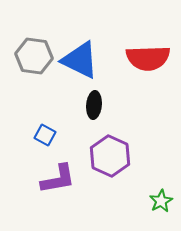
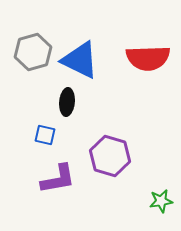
gray hexagon: moved 1 px left, 4 px up; rotated 24 degrees counterclockwise
black ellipse: moved 27 px left, 3 px up
blue square: rotated 15 degrees counterclockwise
purple hexagon: rotated 9 degrees counterclockwise
green star: rotated 20 degrees clockwise
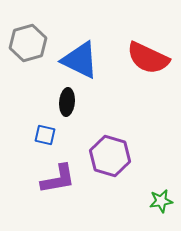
gray hexagon: moved 5 px left, 9 px up
red semicircle: rotated 27 degrees clockwise
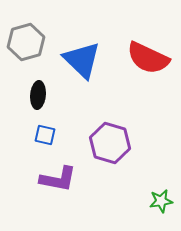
gray hexagon: moved 2 px left, 1 px up
blue triangle: moved 2 px right; rotated 18 degrees clockwise
black ellipse: moved 29 px left, 7 px up
purple hexagon: moved 13 px up
purple L-shape: rotated 21 degrees clockwise
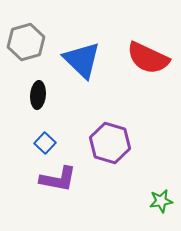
blue square: moved 8 px down; rotated 30 degrees clockwise
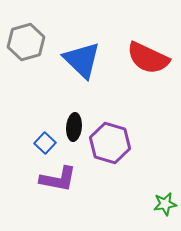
black ellipse: moved 36 px right, 32 px down
green star: moved 4 px right, 3 px down
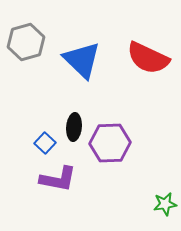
purple hexagon: rotated 18 degrees counterclockwise
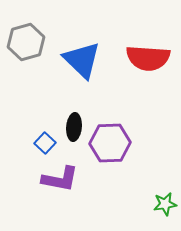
red semicircle: rotated 21 degrees counterclockwise
purple L-shape: moved 2 px right
